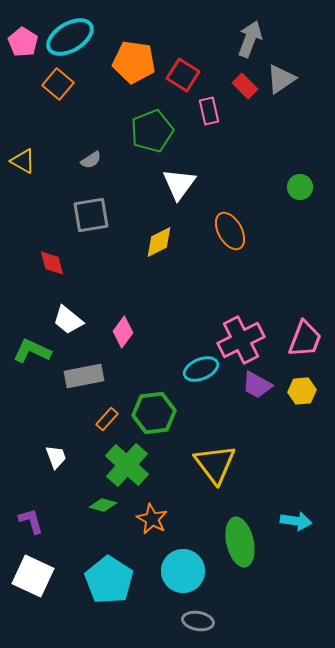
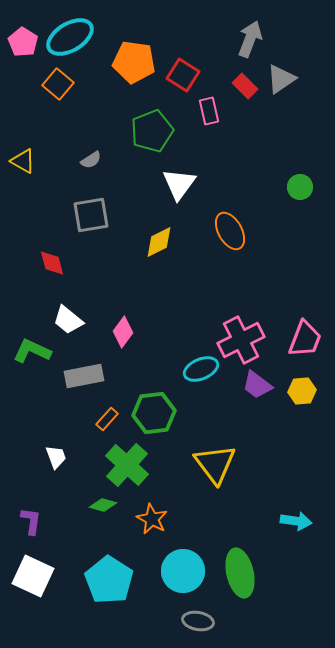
purple trapezoid at (257, 385): rotated 8 degrees clockwise
purple L-shape at (31, 521): rotated 24 degrees clockwise
green ellipse at (240, 542): moved 31 px down
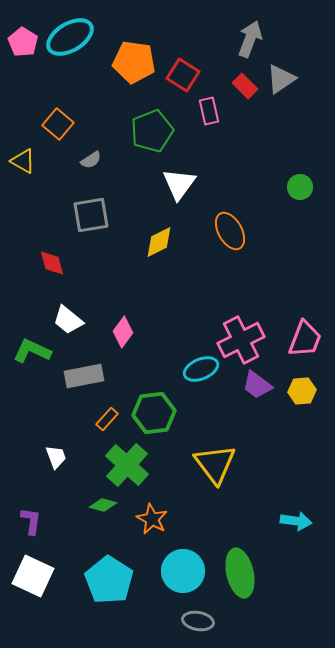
orange square at (58, 84): moved 40 px down
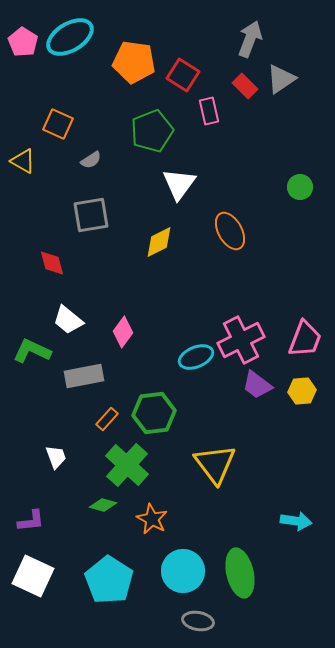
orange square at (58, 124): rotated 16 degrees counterclockwise
cyan ellipse at (201, 369): moved 5 px left, 12 px up
purple L-shape at (31, 521): rotated 76 degrees clockwise
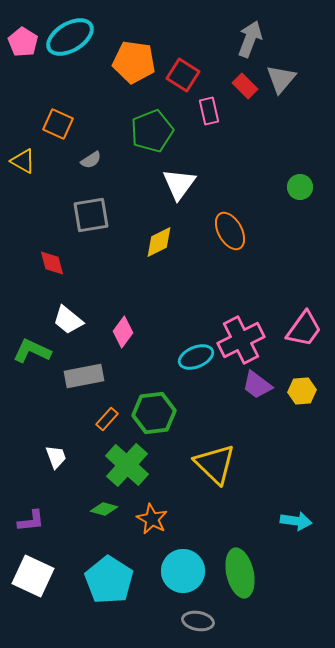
gray triangle at (281, 79): rotated 16 degrees counterclockwise
pink trapezoid at (305, 339): moved 1 px left, 10 px up; rotated 15 degrees clockwise
yellow triangle at (215, 464): rotated 9 degrees counterclockwise
green diamond at (103, 505): moved 1 px right, 4 px down
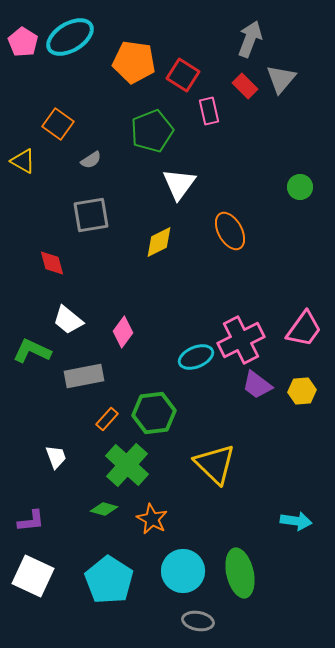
orange square at (58, 124): rotated 12 degrees clockwise
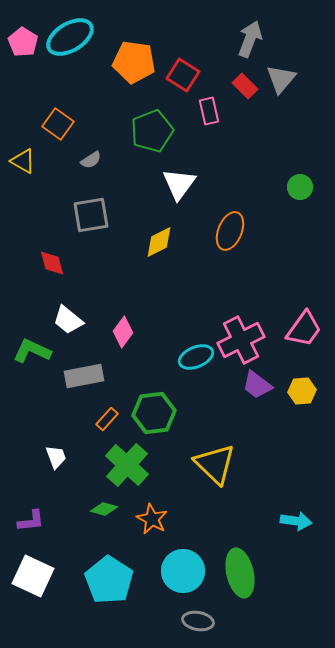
orange ellipse at (230, 231): rotated 51 degrees clockwise
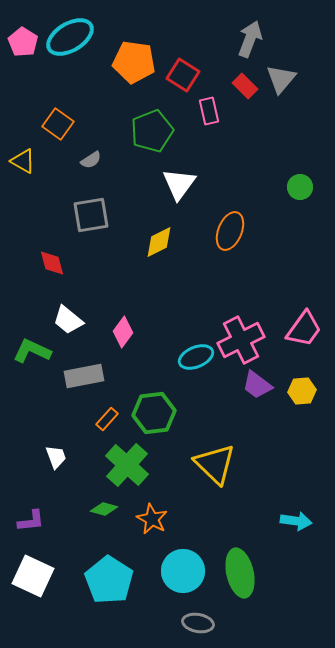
gray ellipse at (198, 621): moved 2 px down
